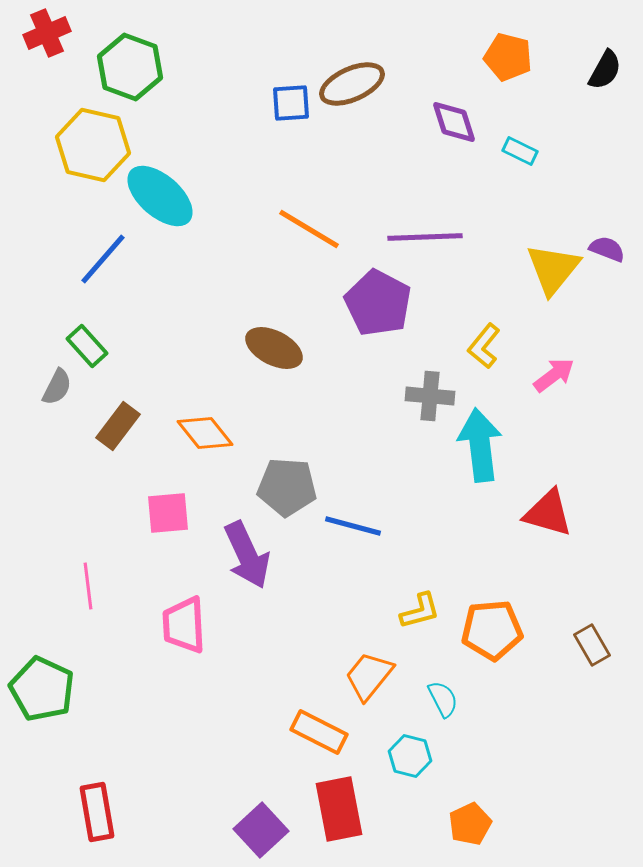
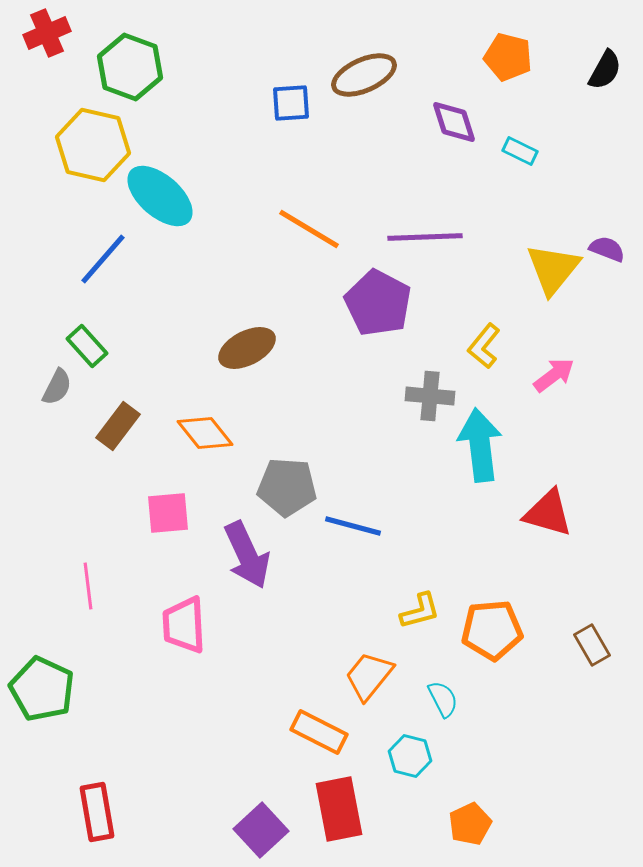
brown ellipse at (352, 84): moved 12 px right, 9 px up
brown ellipse at (274, 348): moved 27 px left; rotated 54 degrees counterclockwise
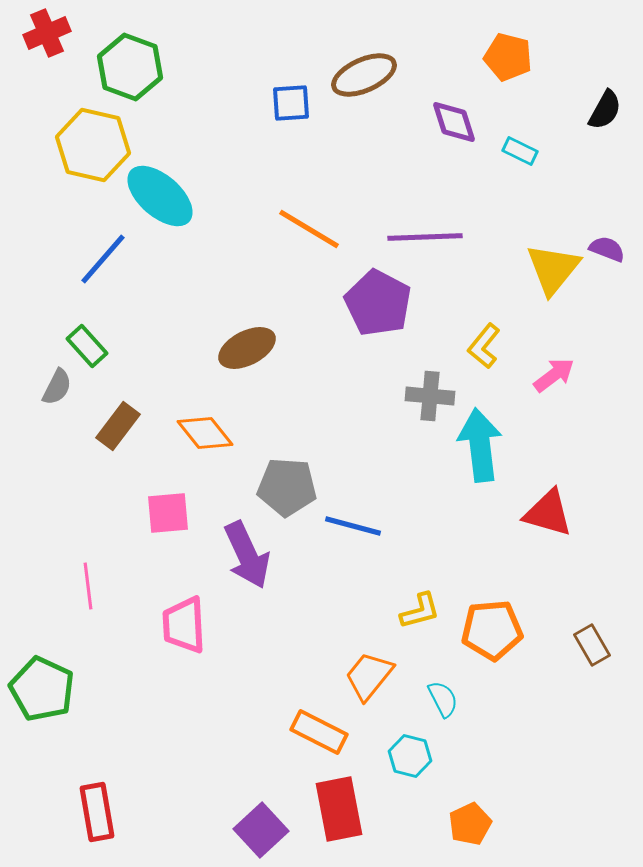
black semicircle at (605, 70): moved 40 px down
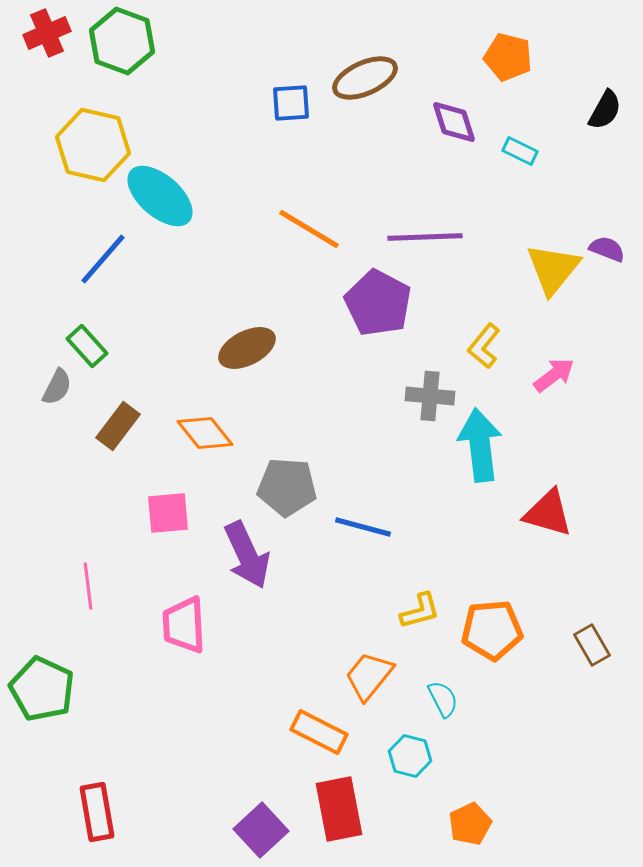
green hexagon at (130, 67): moved 8 px left, 26 px up
brown ellipse at (364, 75): moved 1 px right, 3 px down
blue line at (353, 526): moved 10 px right, 1 px down
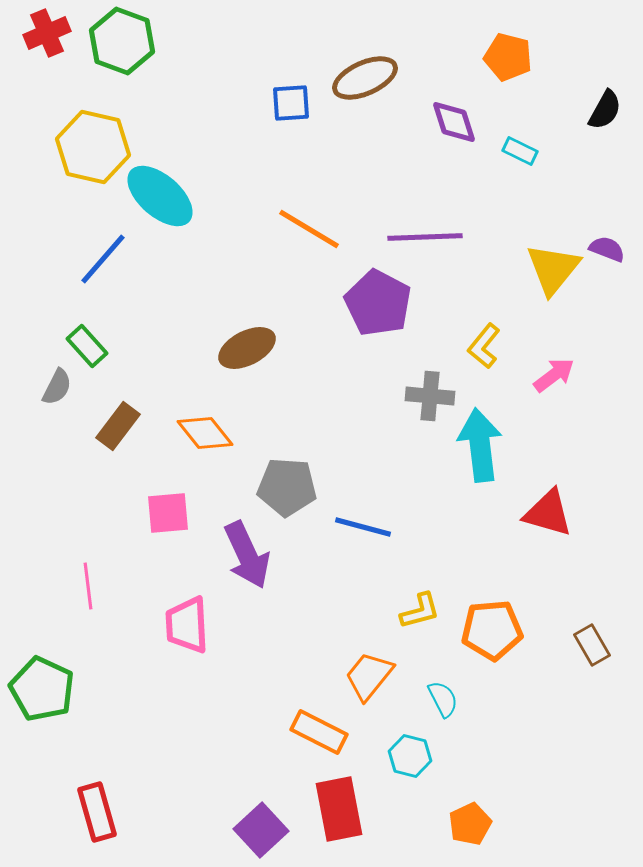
yellow hexagon at (93, 145): moved 2 px down
pink trapezoid at (184, 625): moved 3 px right
red rectangle at (97, 812): rotated 6 degrees counterclockwise
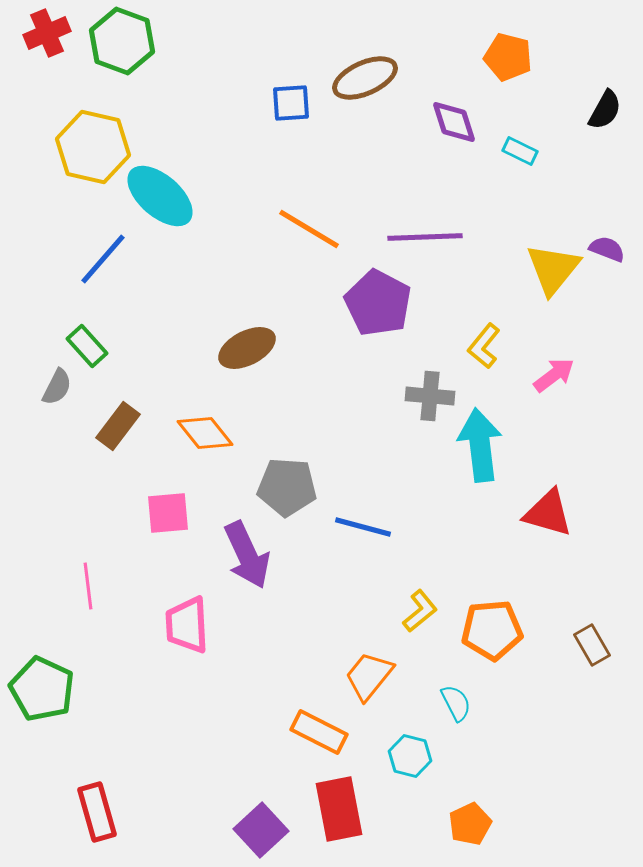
yellow L-shape at (420, 611): rotated 24 degrees counterclockwise
cyan semicircle at (443, 699): moved 13 px right, 4 px down
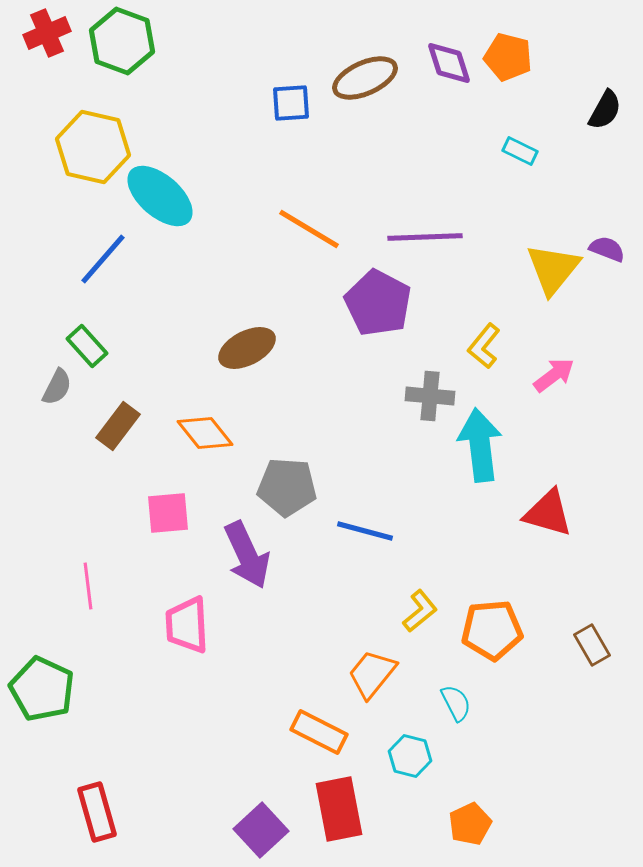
purple diamond at (454, 122): moved 5 px left, 59 px up
blue line at (363, 527): moved 2 px right, 4 px down
orange trapezoid at (369, 676): moved 3 px right, 2 px up
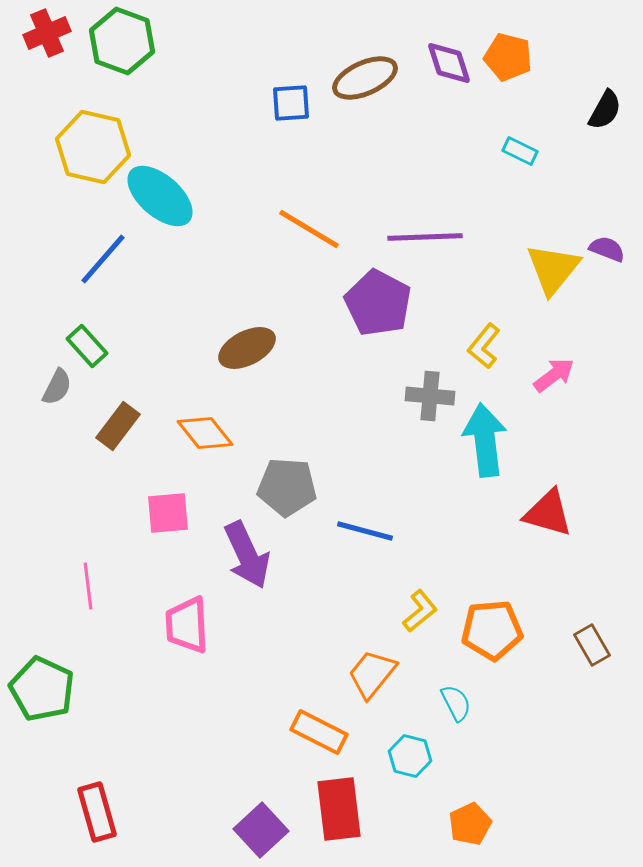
cyan arrow at (480, 445): moved 5 px right, 5 px up
red rectangle at (339, 809): rotated 4 degrees clockwise
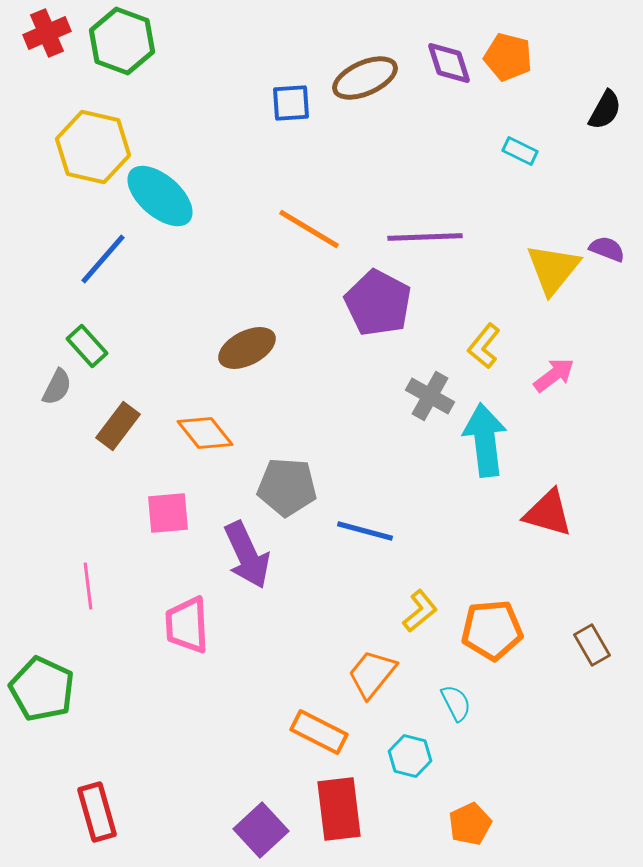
gray cross at (430, 396): rotated 24 degrees clockwise
